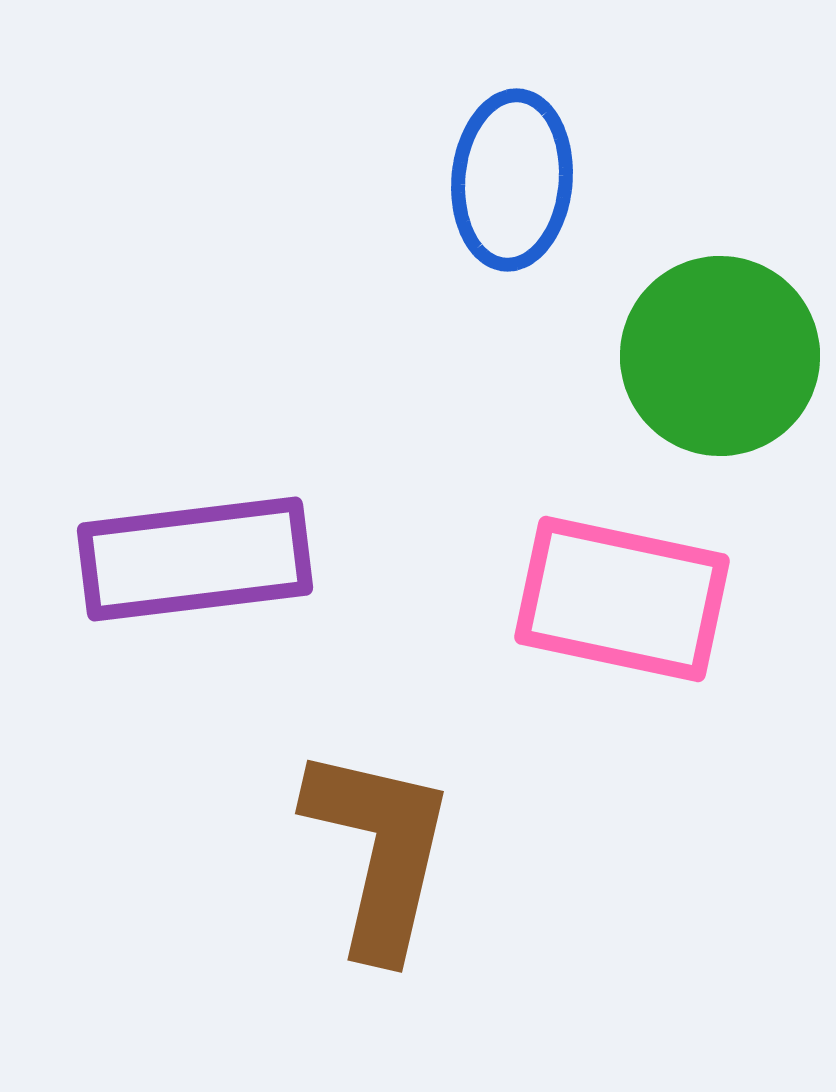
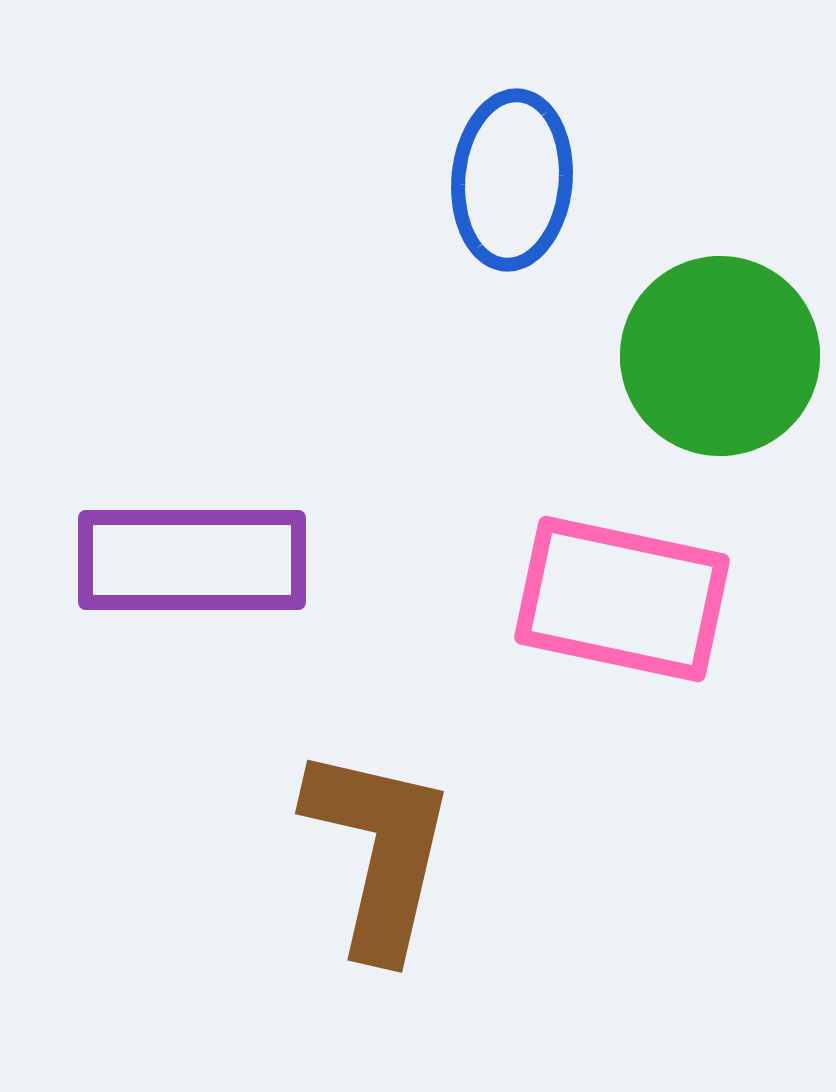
purple rectangle: moved 3 px left, 1 px down; rotated 7 degrees clockwise
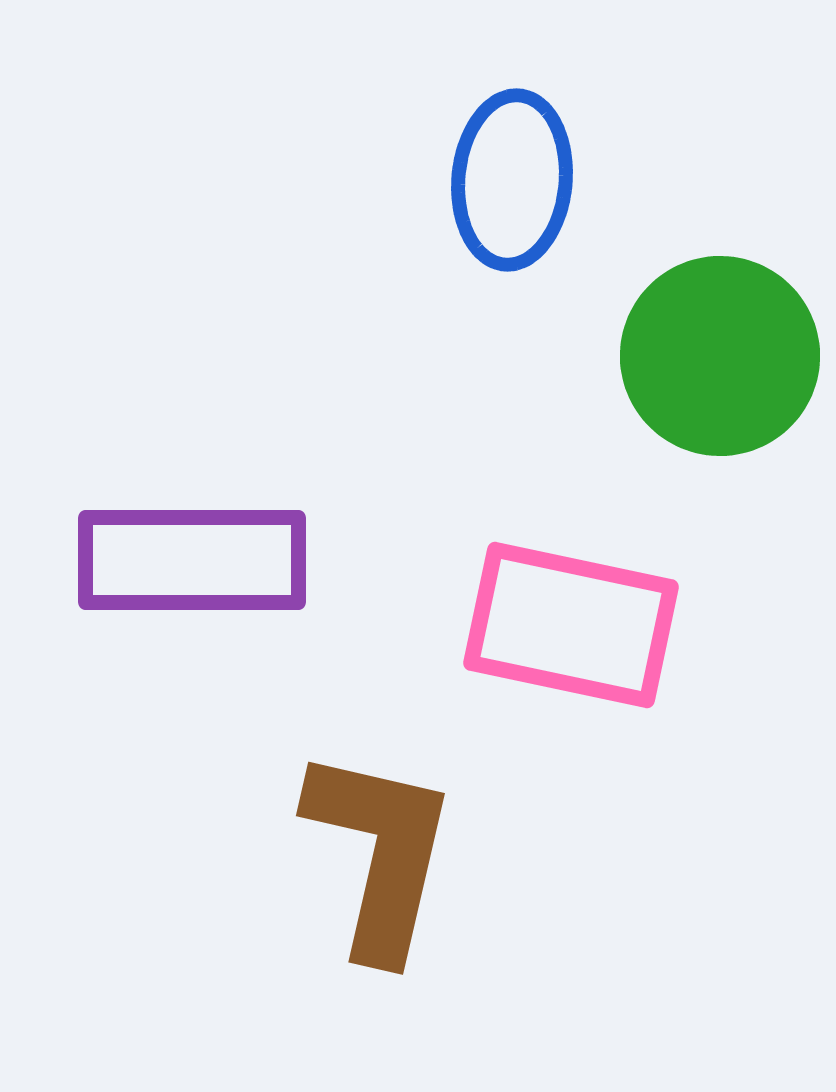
pink rectangle: moved 51 px left, 26 px down
brown L-shape: moved 1 px right, 2 px down
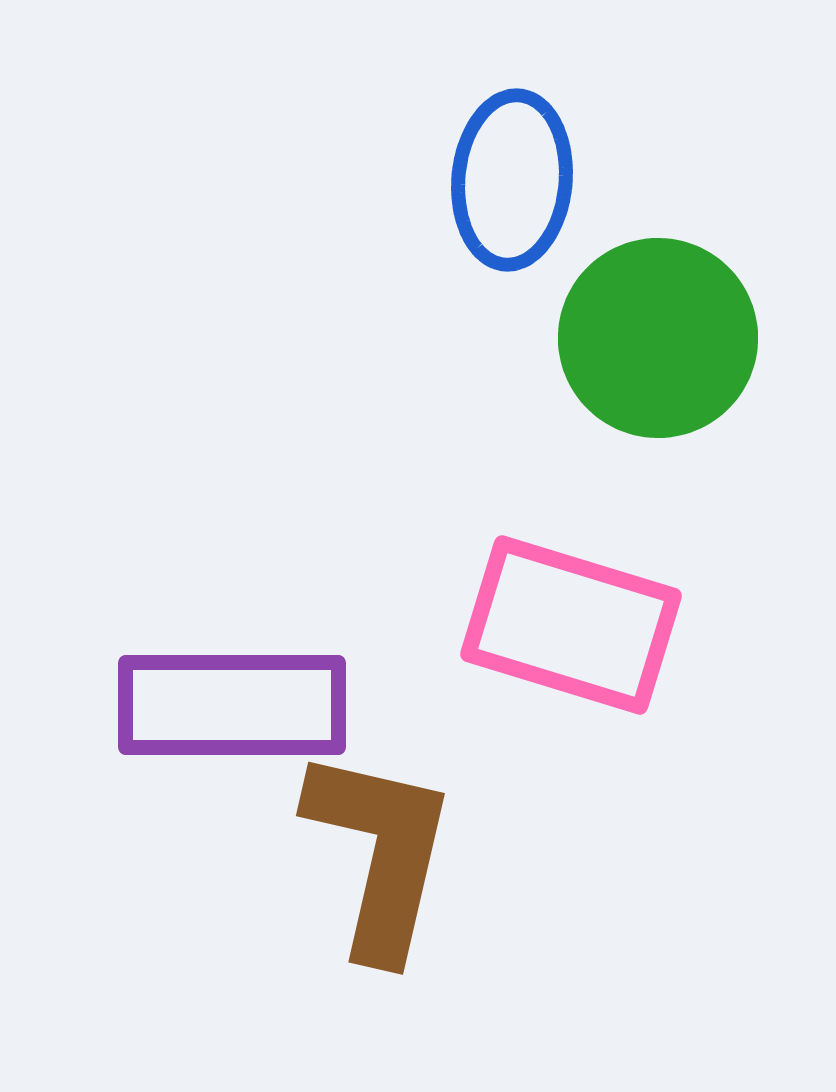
green circle: moved 62 px left, 18 px up
purple rectangle: moved 40 px right, 145 px down
pink rectangle: rotated 5 degrees clockwise
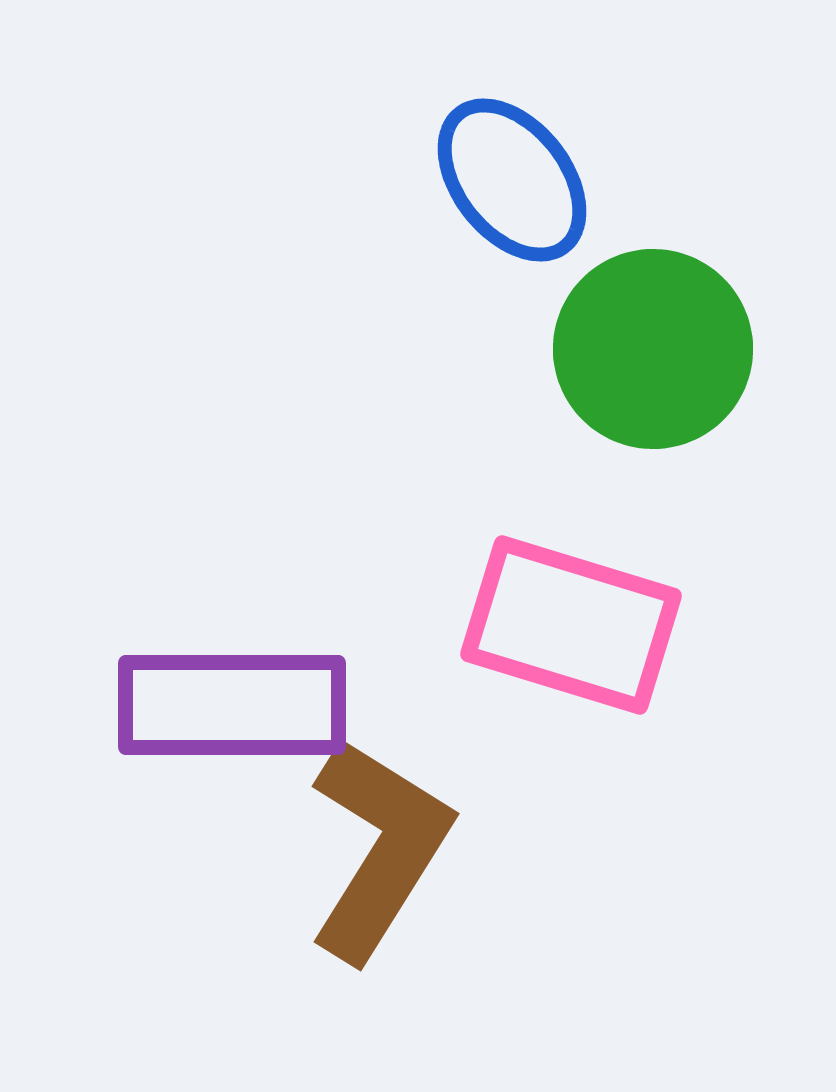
blue ellipse: rotated 43 degrees counterclockwise
green circle: moved 5 px left, 11 px down
brown L-shape: moved 1 px left, 4 px up; rotated 19 degrees clockwise
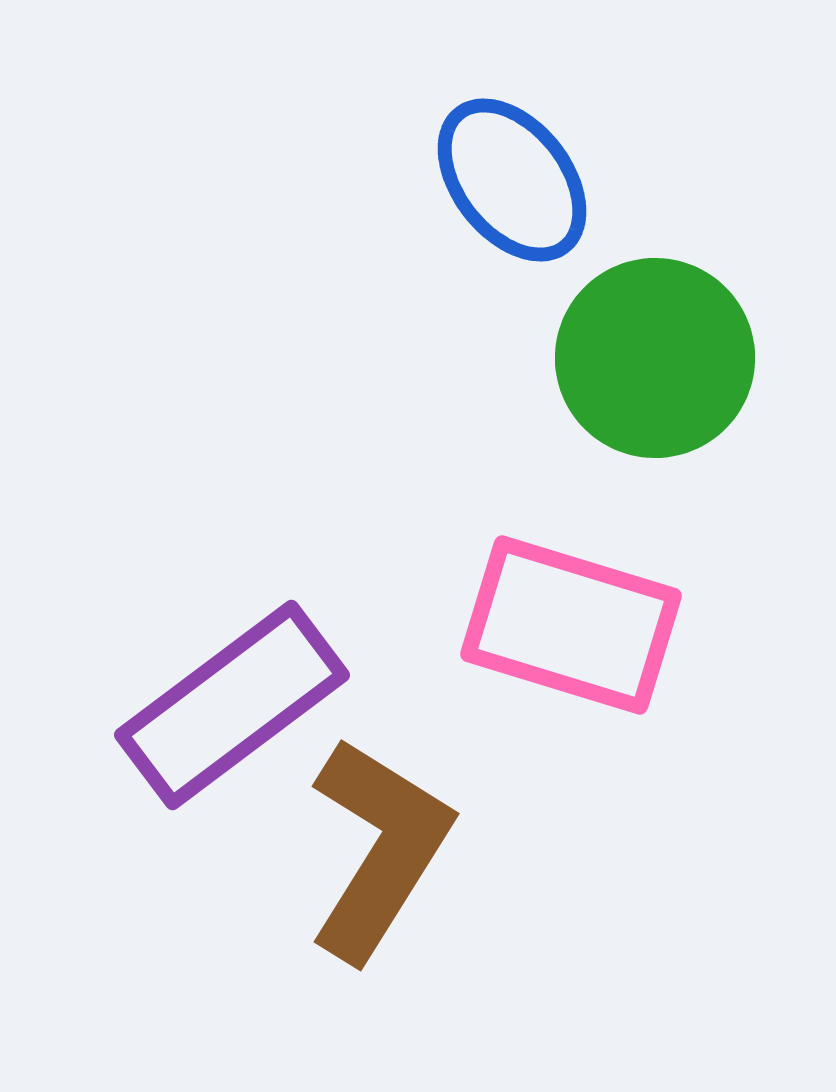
green circle: moved 2 px right, 9 px down
purple rectangle: rotated 37 degrees counterclockwise
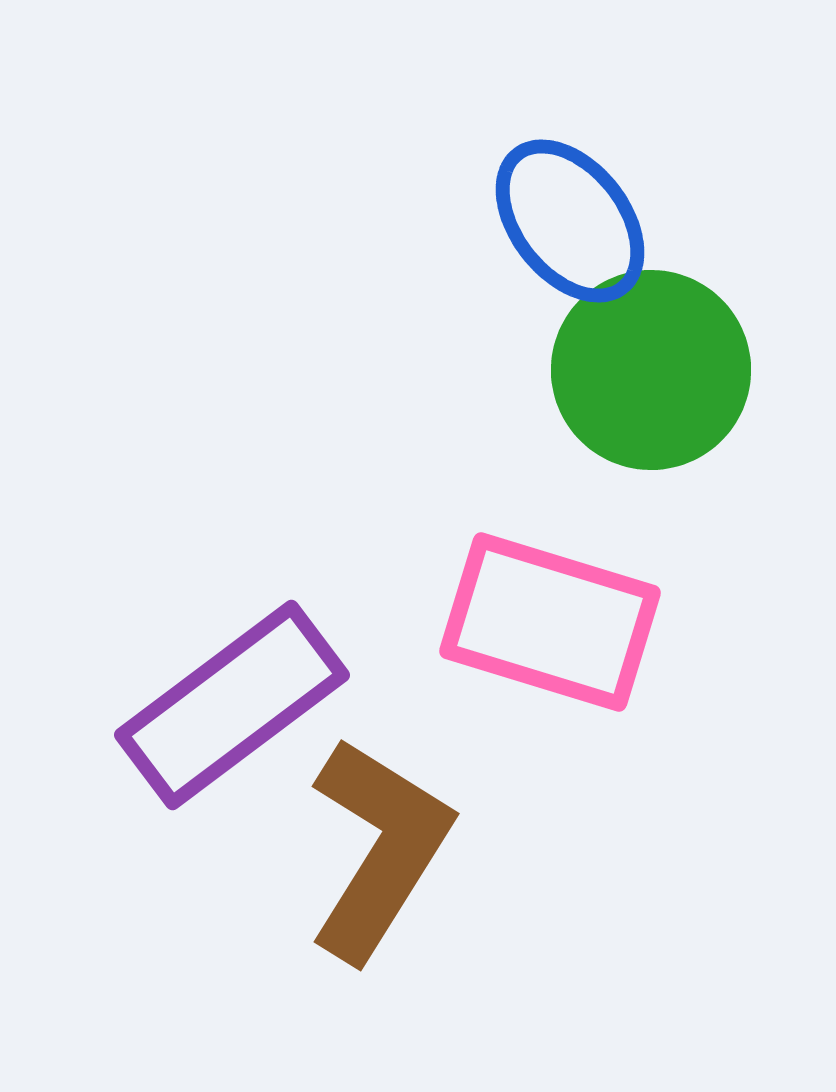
blue ellipse: moved 58 px right, 41 px down
green circle: moved 4 px left, 12 px down
pink rectangle: moved 21 px left, 3 px up
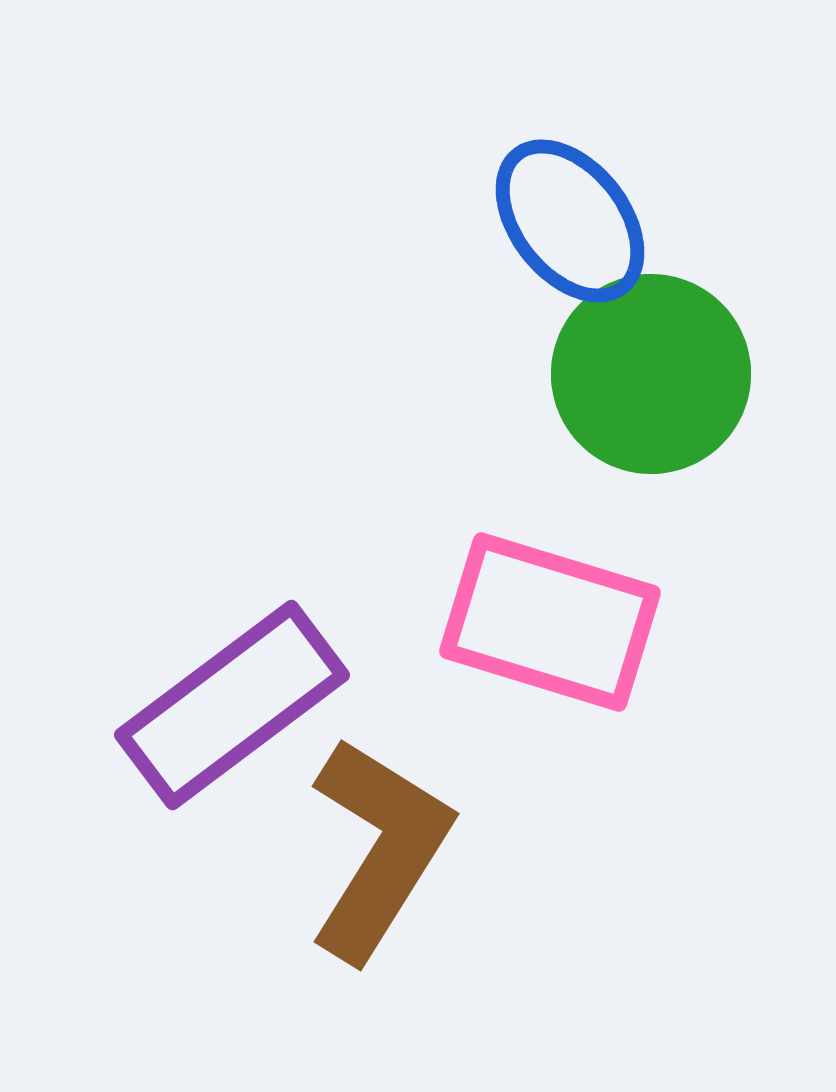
green circle: moved 4 px down
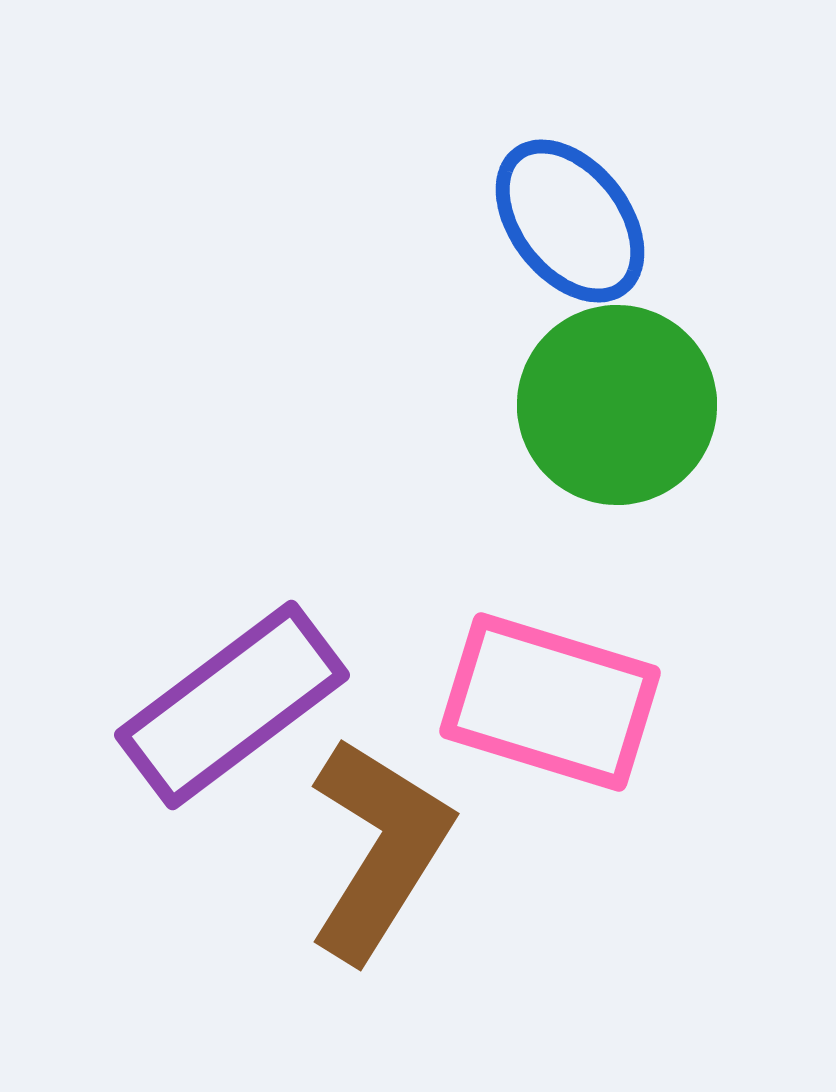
green circle: moved 34 px left, 31 px down
pink rectangle: moved 80 px down
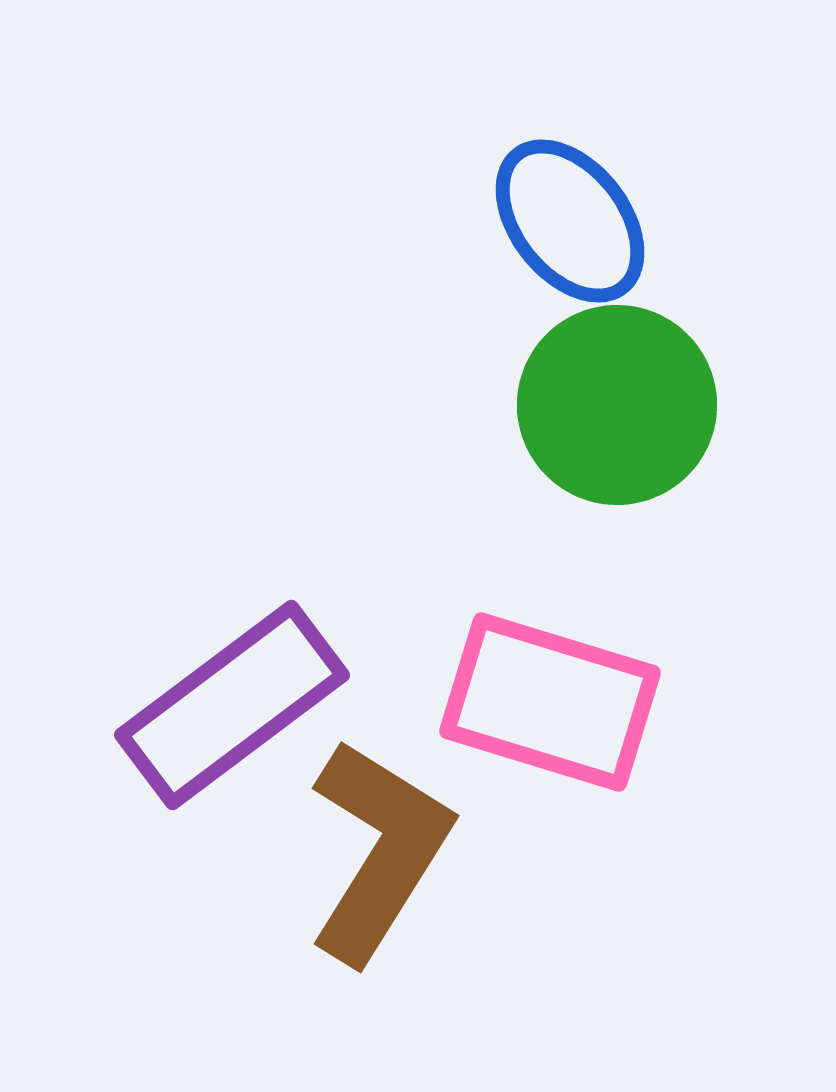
brown L-shape: moved 2 px down
